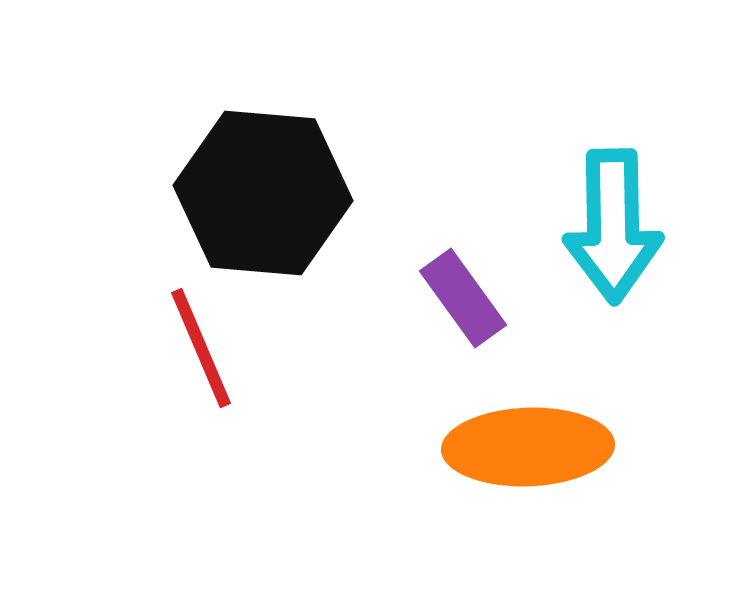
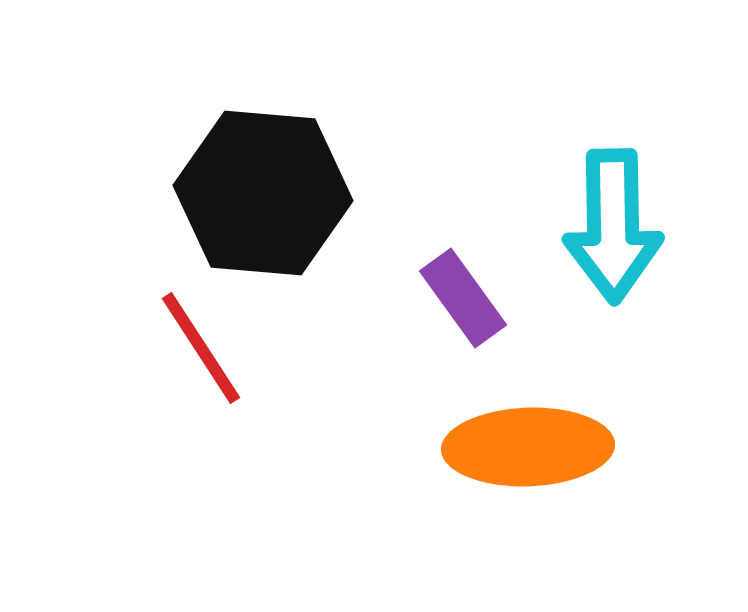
red line: rotated 10 degrees counterclockwise
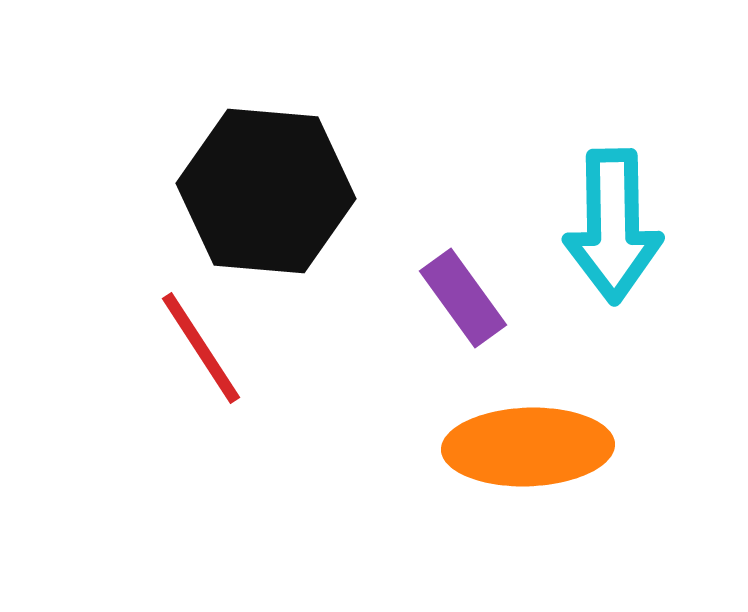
black hexagon: moved 3 px right, 2 px up
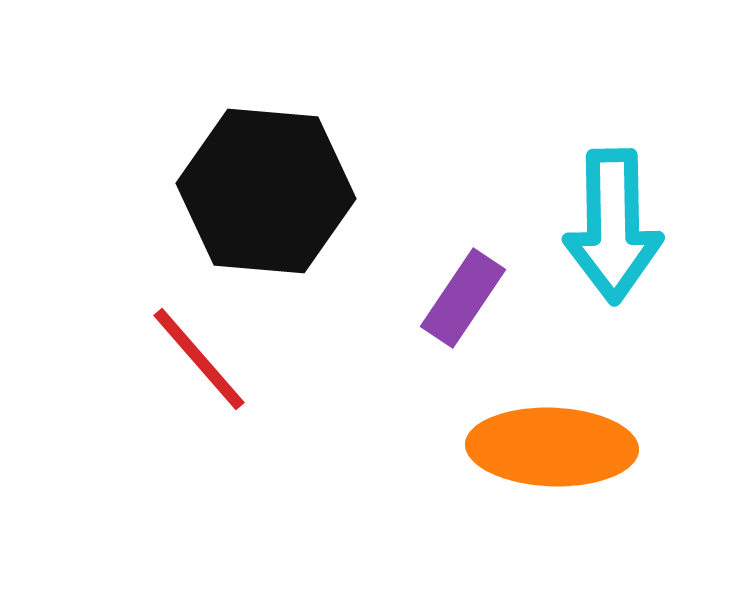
purple rectangle: rotated 70 degrees clockwise
red line: moved 2 px left, 11 px down; rotated 8 degrees counterclockwise
orange ellipse: moved 24 px right; rotated 4 degrees clockwise
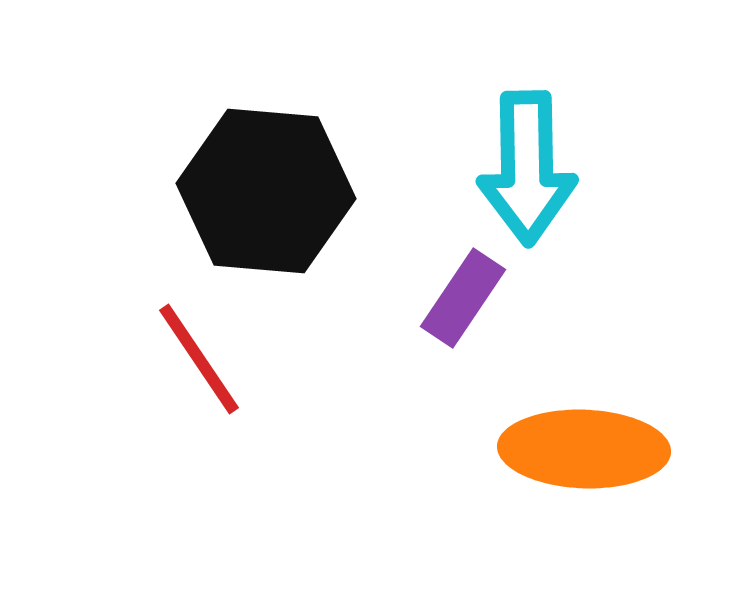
cyan arrow: moved 86 px left, 58 px up
red line: rotated 7 degrees clockwise
orange ellipse: moved 32 px right, 2 px down
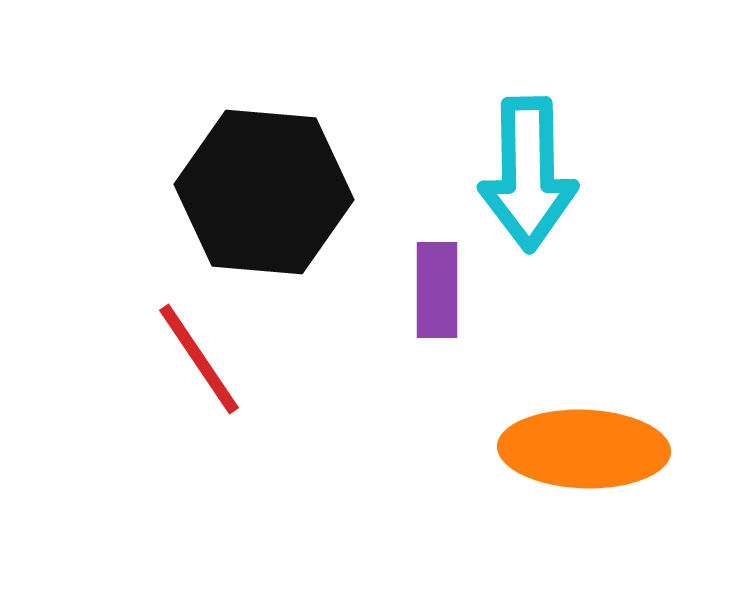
cyan arrow: moved 1 px right, 6 px down
black hexagon: moved 2 px left, 1 px down
purple rectangle: moved 26 px left, 8 px up; rotated 34 degrees counterclockwise
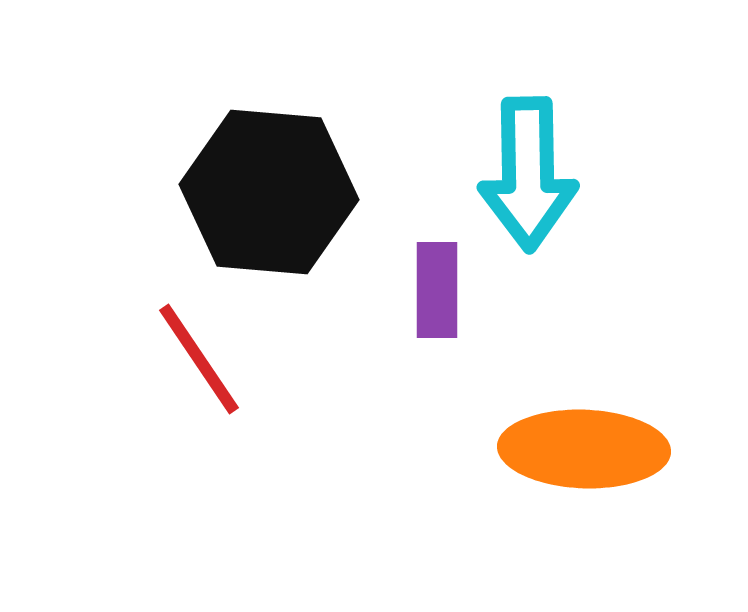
black hexagon: moved 5 px right
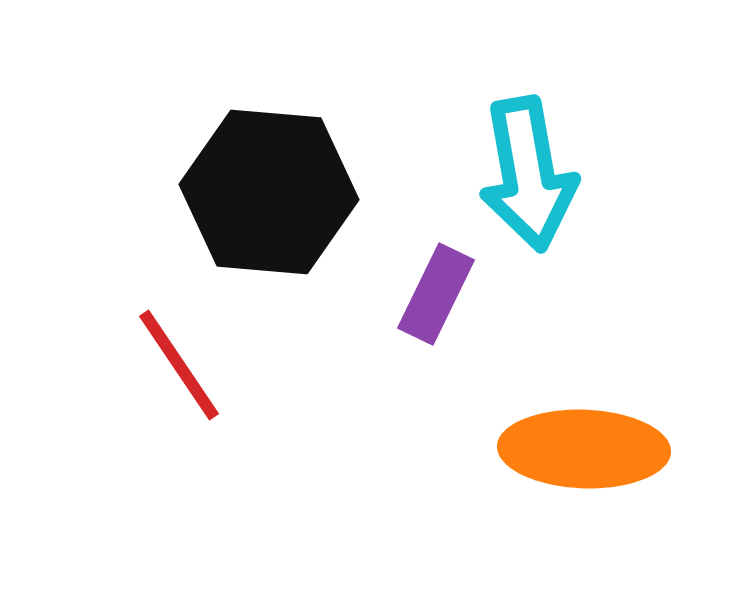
cyan arrow: rotated 9 degrees counterclockwise
purple rectangle: moved 1 px left, 4 px down; rotated 26 degrees clockwise
red line: moved 20 px left, 6 px down
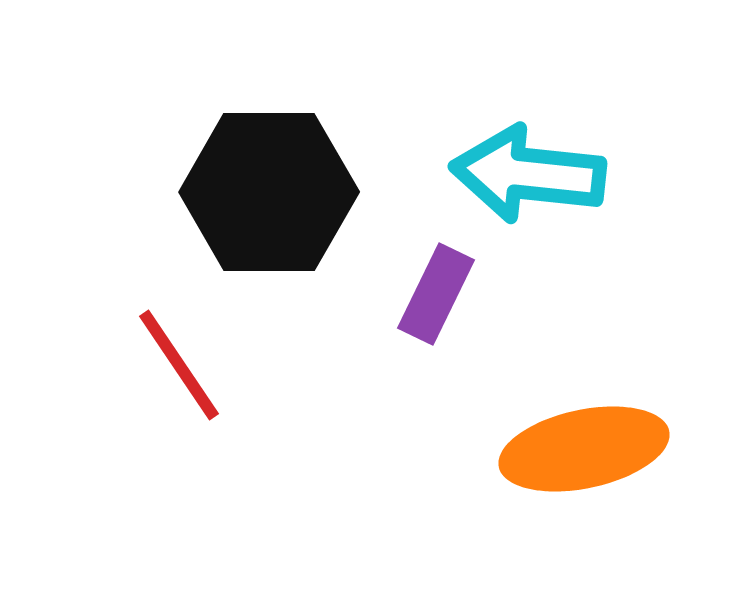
cyan arrow: rotated 106 degrees clockwise
black hexagon: rotated 5 degrees counterclockwise
orange ellipse: rotated 14 degrees counterclockwise
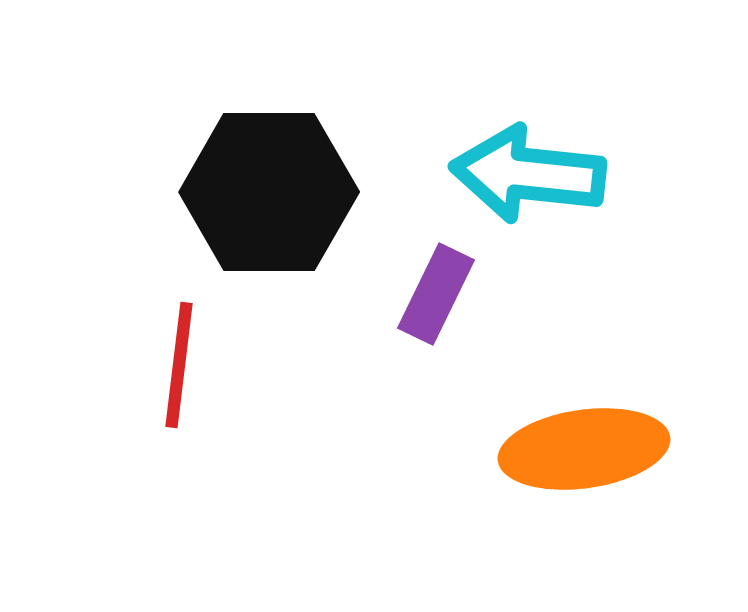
red line: rotated 41 degrees clockwise
orange ellipse: rotated 4 degrees clockwise
